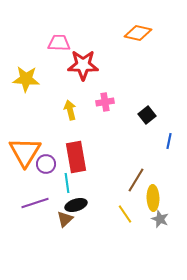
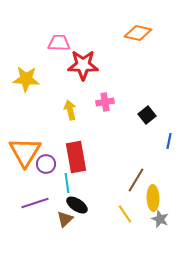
black ellipse: moved 1 px right; rotated 50 degrees clockwise
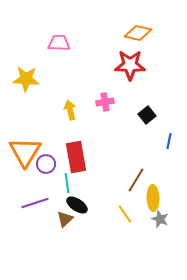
red star: moved 47 px right
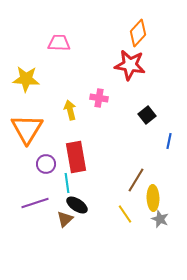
orange diamond: rotated 60 degrees counterclockwise
red star: rotated 8 degrees clockwise
pink cross: moved 6 px left, 4 px up; rotated 18 degrees clockwise
orange triangle: moved 2 px right, 23 px up
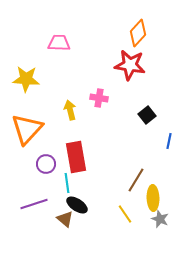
orange triangle: rotated 12 degrees clockwise
purple line: moved 1 px left, 1 px down
brown triangle: rotated 36 degrees counterclockwise
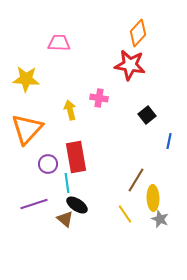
purple circle: moved 2 px right
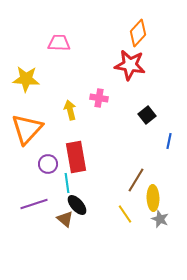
black ellipse: rotated 15 degrees clockwise
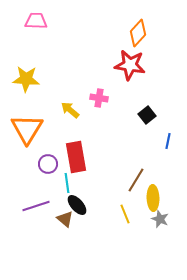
pink trapezoid: moved 23 px left, 22 px up
yellow arrow: rotated 36 degrees counterclockwise
orange triangle: rotated 12 degrees counterclockwise
blue line: moved 1 px left
purple line: moved 2 px right, 2 px down
yellow line: rotated 12 degrees clockwise
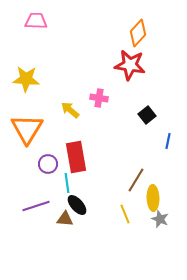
brown triangle: rotated 36 degrees counterclockwise
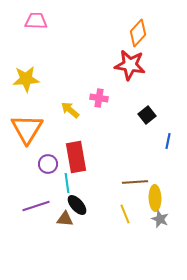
yellow star: rotated 8 degrees counterclockwise
brown line: moved 1 px left, 2 px down; rotated 55 degrees clockwise
yellow ellipse: moved 2 px right
